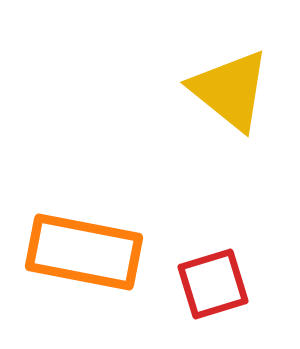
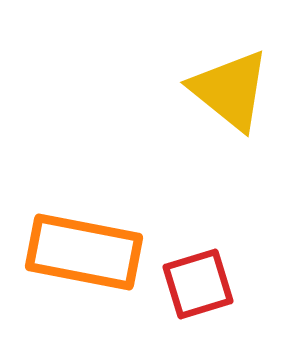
red square: moved 15 px left
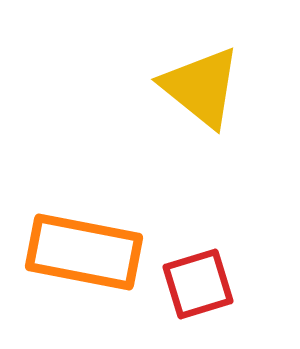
yellow triangle: moved 29 px left, 3 px up
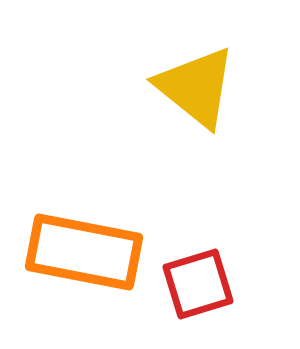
yellow triangle: moved 5 px left
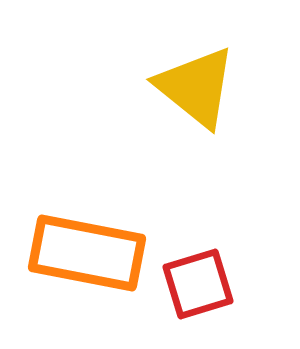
orange rectangle: moved 3 px right, 1 px down
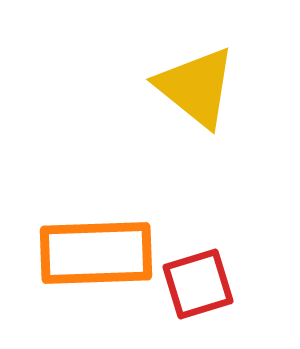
orange rectangle: moved 9 px right; rotated 13 degrees counterclockwise
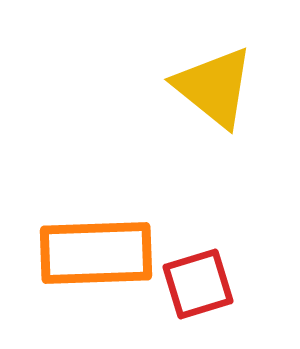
yellow triangle: moved 18 px right
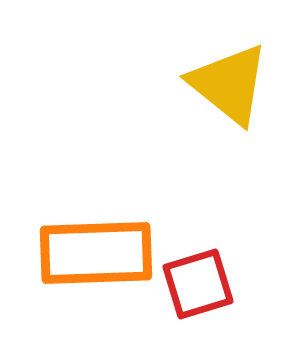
yellow triangle: moved 15 px right, 3 px up
